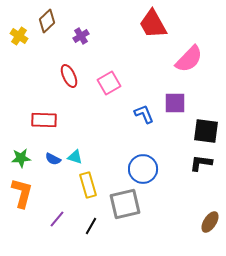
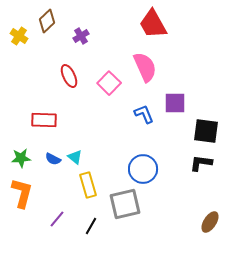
pink semicircle: moved 44 px left, 8 px down; rotated 68 degrees counterclockwise
pink square: rotated 15 degrees counterclockwise
cyan triangle: rotated 21 degrees clockwise
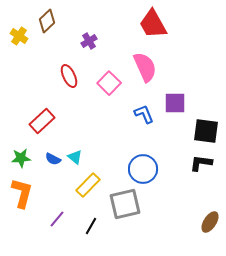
purple cross: moved 8 px right, 5 px down
red rectangle: moved 2 px left, 1 px down; rotated 45 degrees counterclockwise
yellow rectangle: rotated 60 degrees clockwise
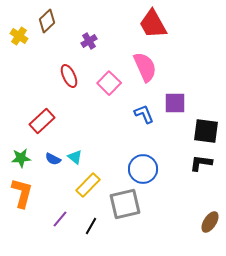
purple line: moved 3 px right
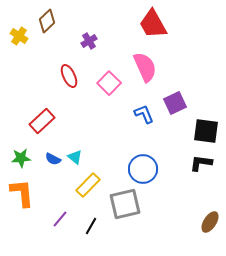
purple square: rotated 25 degrees counterclockwise
orange L-shape: rotated 20 degrees counterclockwise
